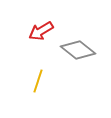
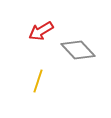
gray diamond: rotated 8 degrees clockwise
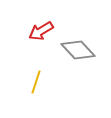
yellow line: moved 2 px left, 1 px down
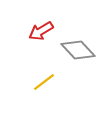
yellow line: moved 8 px right; rotated 35 degrees clockwise
